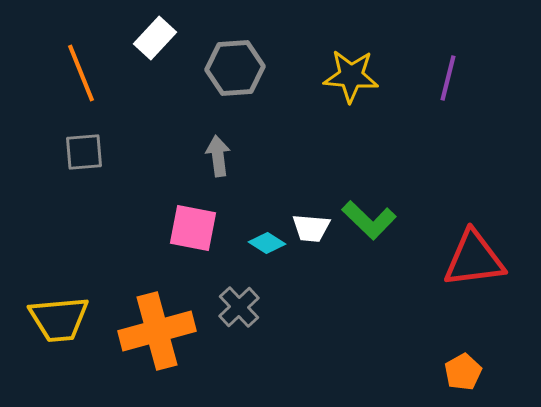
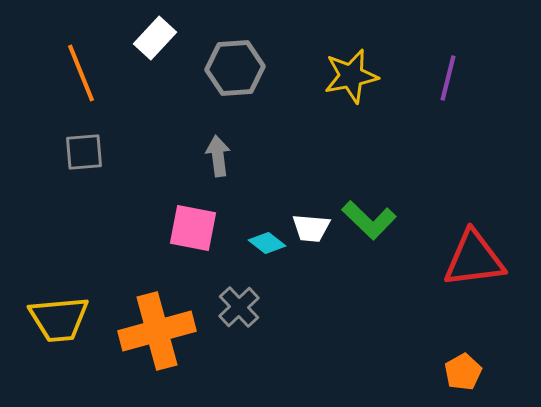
yellow star: rotated 16 degrees counterclockwise
cyan diamond: rotated 6 degrees clockwise
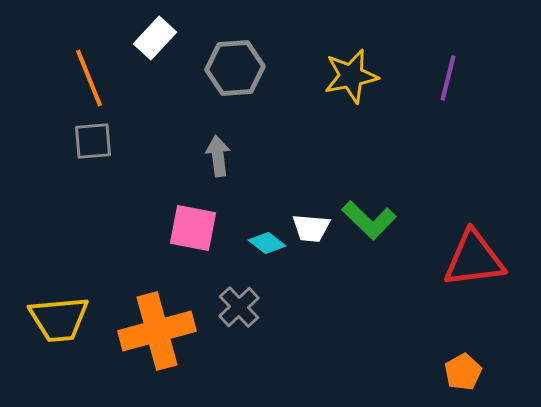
orange line: moved 8 px right, 5 px down
gray square: moved 9 px right, 11 px up
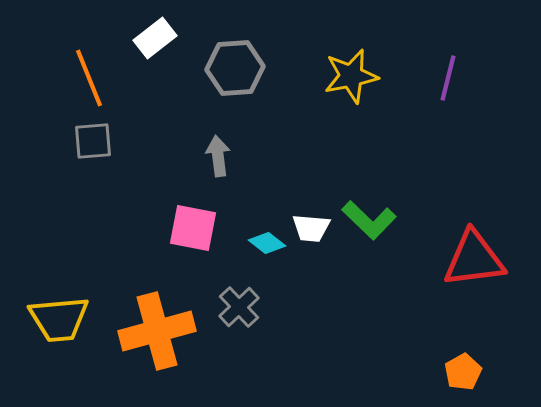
white rectangle: rotated 9 degrees clockwise
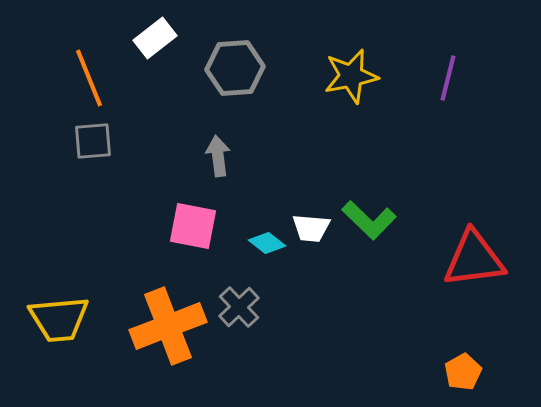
pink square: moved 2 px up
orange cross: moved 11 px right, 5 px up; rotated 6 degrees counterclockwise
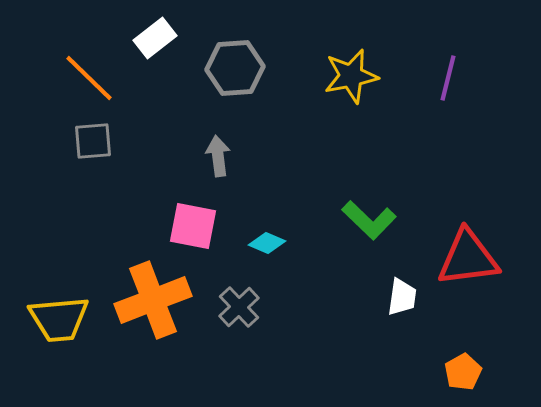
orange line: rotated 24 degrees counterclockwise
white trapezoid: moved 91 px right, 69 px down; rotated 87 degrees counterclockwise
cyan diamond: rotated 15 degrees counterclockwise
red triangle: moved 6 px left, 1 px up
orange cross: moved 15 px left, 26 px up
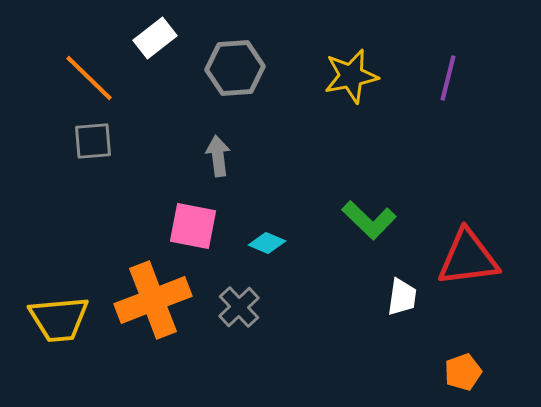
orange pentagon: rotated 9 degrees clockwise
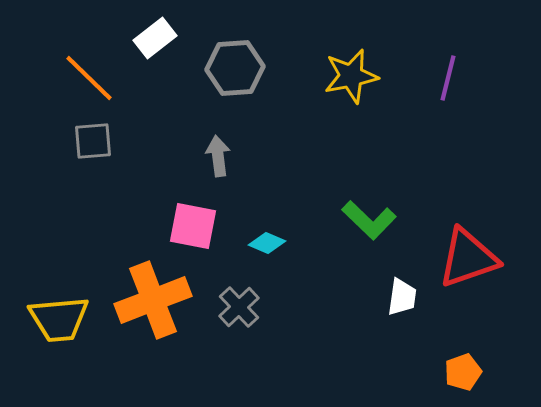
red triangle: rotated 12 degrees counterclockwise
